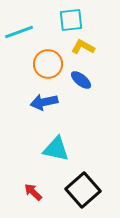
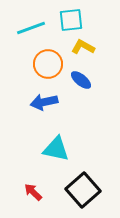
cyan line: moved 12 px right, 4 px up
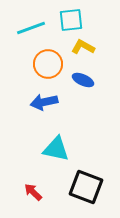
blue ellipse: moved 2 px right; rotated 15 degrees counterclockwise
black square: moved 3 px right, 3 px up; rotated 28 degrees counterclockwise
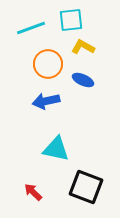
blue arrow: moved 2 px right, 1 px up
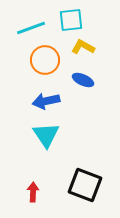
orange circle: moved 3 px left, 4 px up
cyan triangle: moved 10 px left, 14 px up; rotated 44 degrees clockwise
black square: moved 1 px left, 2 px up
red arrow: rotated 48 degrees clockwise
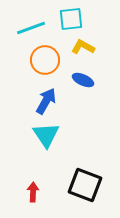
cyan square: moved 1 px up
blue arrow: rotated 132 degrees clockwise
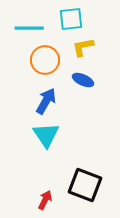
cyan line: moved 2 px left; rotated 20 degrees clockwise
yellow L-shape: rotated 40 degrees counterclockwise
red arrow: moved 12 px right, 8 px down; rotated 24 degrees clockwise
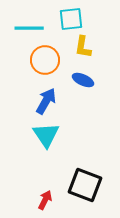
yellow L-shape: rotated 70 degrees counterclockwise
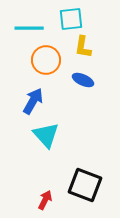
orange circle: moved 1 px right
blue arrow: moved 13 px left
cyan triangle: rotated 8 degrees counterclockwise
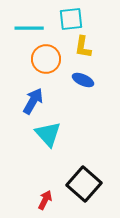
orange circle: moved 1 px up
cyan triangle: moved 2 px right, 1 px up
black square: moved 1 px left, 1 px up; rotated 20 degrees clockwise
